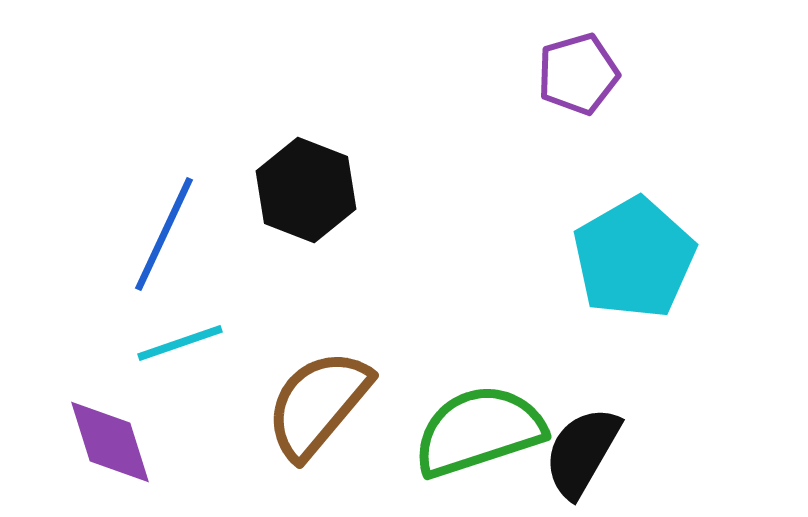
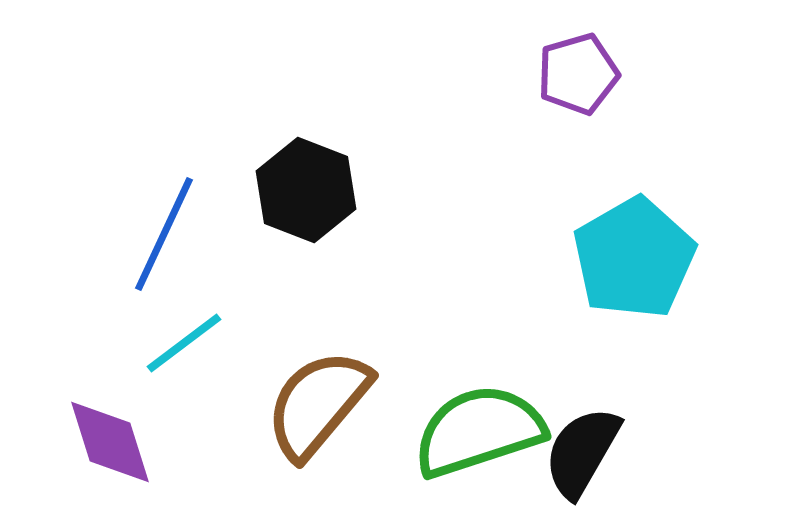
cyan line: moved 4 px right; rotated 18 degrees counterclockwise
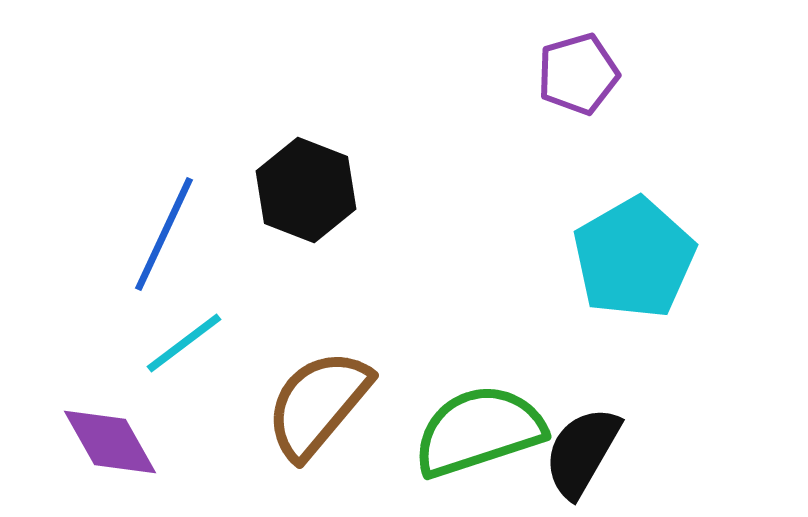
purple diamond: rotated 12 degrees counterclockwise
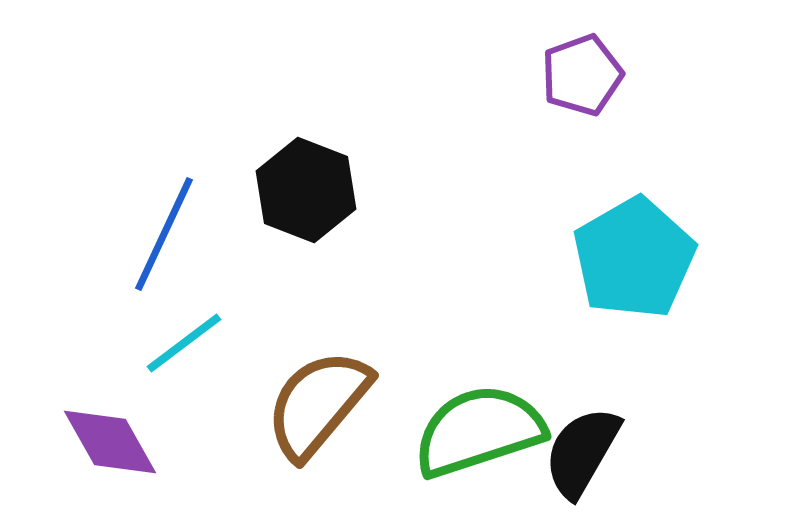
purple pentagon: moved 4 px right, 1 px down; rotated 4 degrees counterclockwise
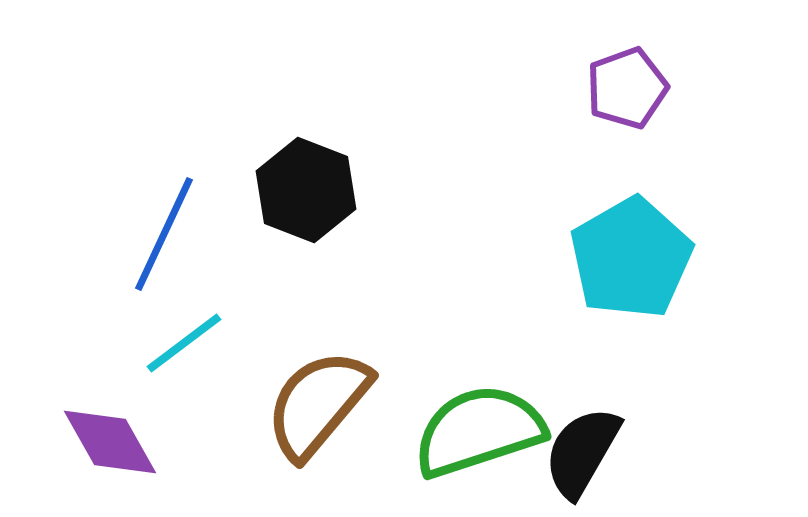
purple pentagon: moved 45 px right, 13 px down
cyan pentagon: moved 3 px left
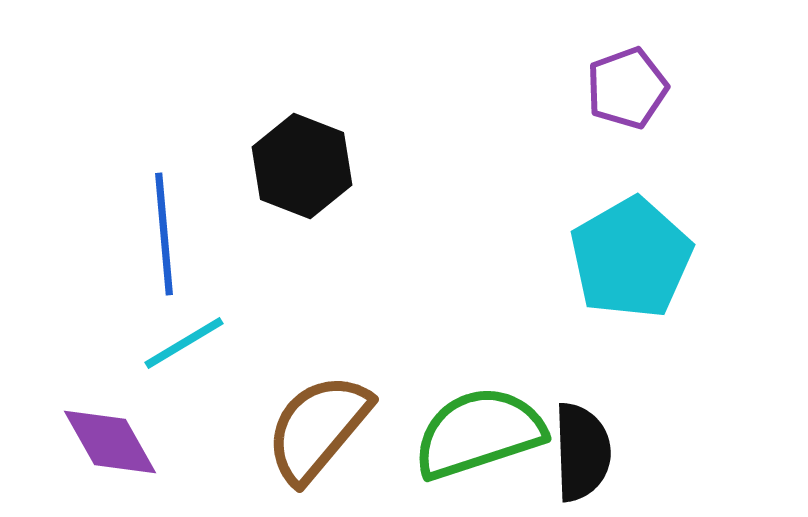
black hexagon: moved 4 px left, 24 px up
blue line: rotated 30 degrees counterclockwise
cyan line: rotated 6 degrees clockwise
brown semicircle: moved 24 px down
green semicircle: moved 2 px down
black semicircle: rotated 148 degrees clockwise
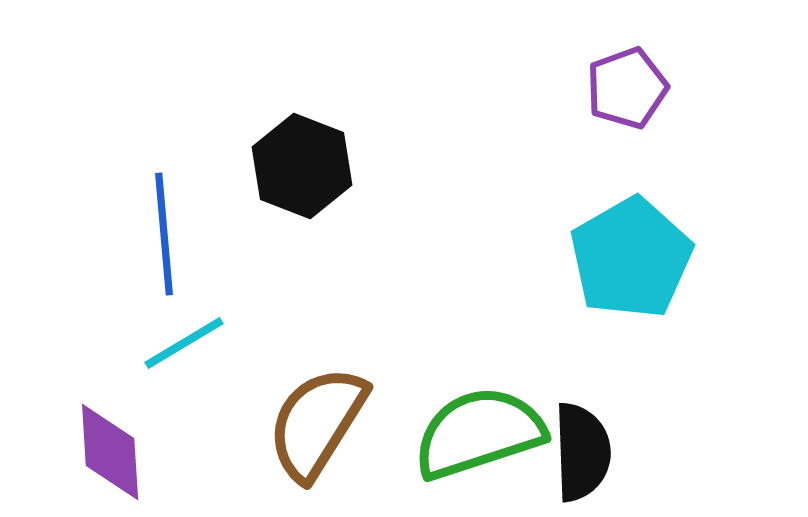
brown semicircle: moved 1 px left, 5 px up; rotated 8 degrees counterclockwise
purple diamond: moved 10 px down; rotated 26 degrees clockwise
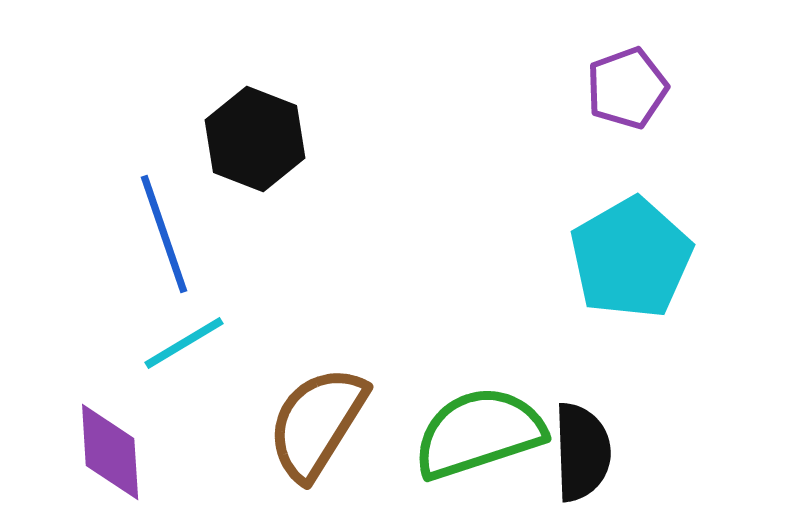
black hexagon: moved 47 px left, 27 px up
blue line: rotated 14 degrees counterclockwise
